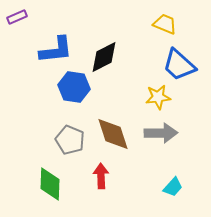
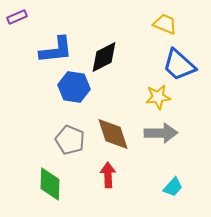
red arrow: moved 7 px right, 1 px up
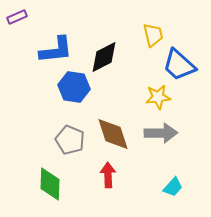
yellow trapezoid: moved 12 px left, 11 px down; rotated 55 degrees clockwise
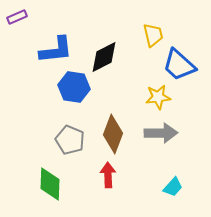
brown diamond: rotated 39 degrees clockwise
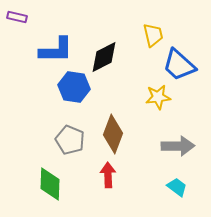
purple rectangle: rotated 36 degrees clockwise
blue L-shape: rotated 6 degrees clockwise
gray arrow: moved 17 px right, 13 px down
cyan trapezoid: moved 4 px right; rotated 95 degrees counterclockwise
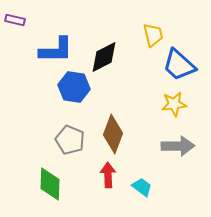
purple rectangle: moved 2 px left, 3 px down
yellow star: moved 16 px right, 7 px down
cyan trapezoid: moved 35 px left
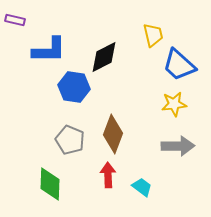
blue L-shape: moved 7 px left
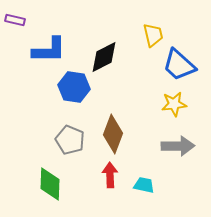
red arrow: moved 2 px right
cyan trapezoid: moved 2 px right, 2 px up; rotated 25 degrees counterclockwise
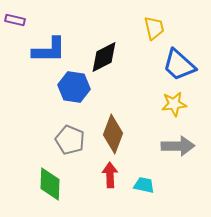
yellow trapezoid: moved 1 px right, 7 px up
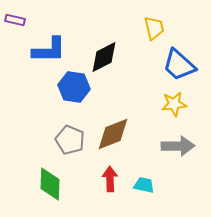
brown diamond: rotated 48 degrees clockwise
red arrow: moved 4 px down
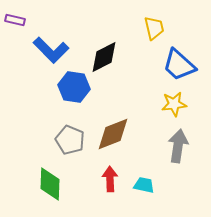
blue L-shape: moved 2 px right; rotated 45 degrees clockwise
gray arrow: rotated 80 degrees counterclockwise
